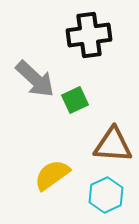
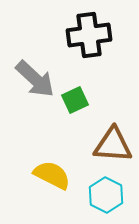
yellow semicircle: rotated 63 degrees clockwise
cyan hexagon: rotated 8 degrees counterclockwise
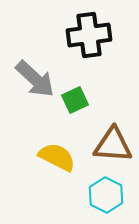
yellow semicircle: moved 5 px right, 18 px up
